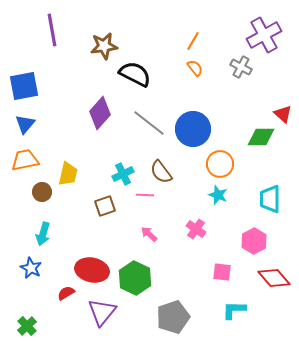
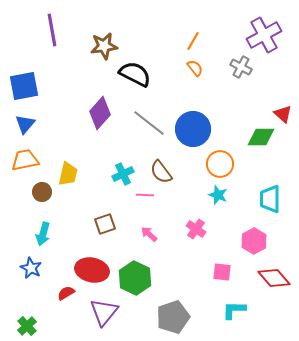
brown square: moved 18 px down
purple triangle: moved 2 px right
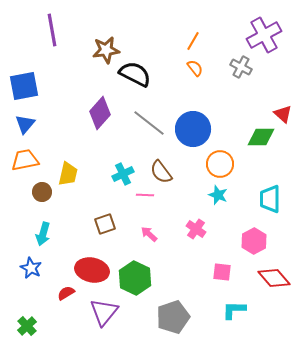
brown star: moved 2 px right, 4 px down
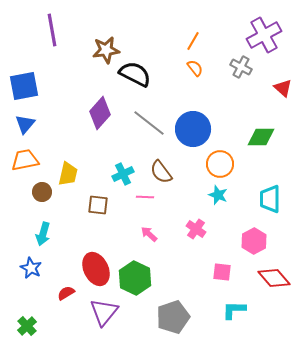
red triangle: moved 26 px up
pink line: moved 2 px down
brown square: moved 7 px left, 19 px up; rotated 25 degrees clockwise
red ellipse: moved 4 px right, 1 px up; rotated 52 degrees clockwise
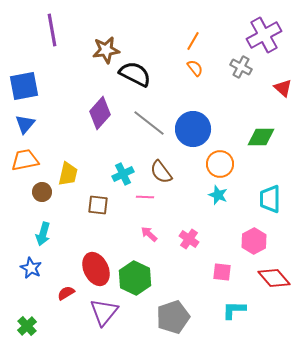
pink cross: moved 7 px left, 10 px down
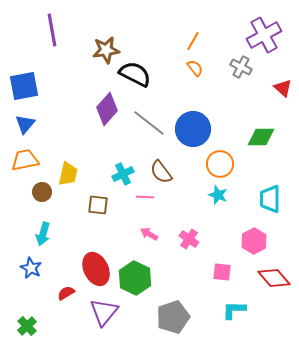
purple diamond: moved 7 px right, 4 px up
pink arrow: rotated 12 degrees counterclockwise
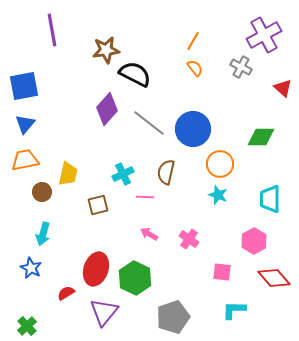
brown semicircle: moved 5 px right; rotated 50 degrees clockwise
brown square: rotated 20 degrees counterclockwise
red ellipse: rotated 44 degrees clockwise
